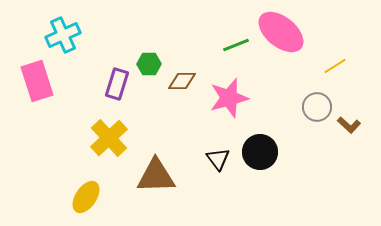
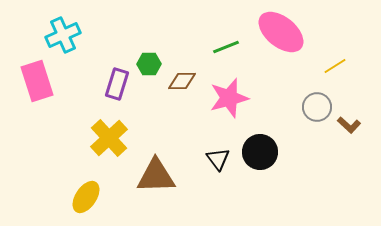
green line: moved 10 px left, 2 px down
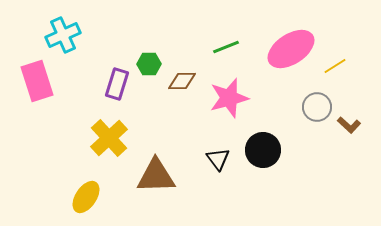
pink ellipse: moved 10 px right, 17 px down; rotated 72 degrees counterclockwise
black circle: moved 3 px right, 2 px up
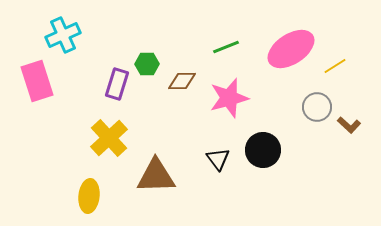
green hexagon: moved 2 px left
yellow ellipse: moved 3 px right, 1 px up; rotated 28 degrees counterclockwise
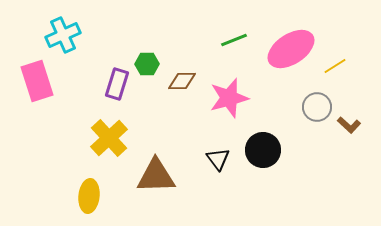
green line: moved 8 px right, 7 px up
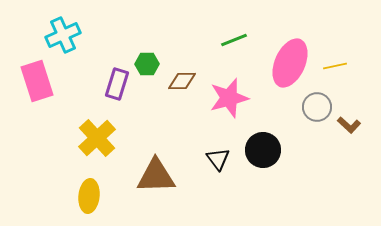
pink ellipse: moved 1 px left, 14 px down; rotated 33 degrees counterclockwise
yellow line: rotated 20 degrees clockwise
yellow cross: moved 12 px left
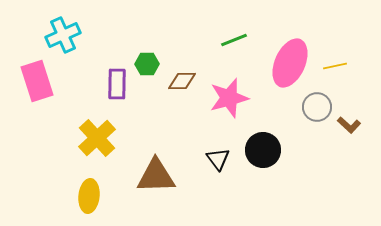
purple rectangle: rotated 16 degrees counterclockwise
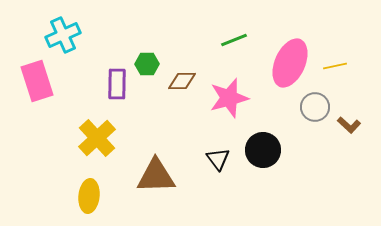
gray circle: moved 2 px left
